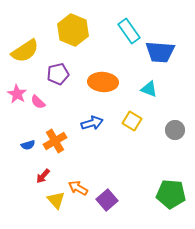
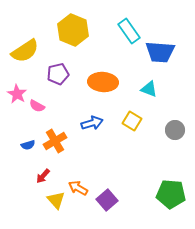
pink semicircle: moved 1 px left, 4 px down; rotated 14 degrees counterclockwise
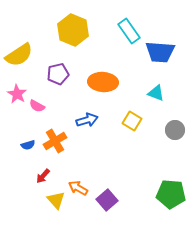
yellow semicircle: moved 6 px left, 4 px down
cyan triangle: moved 7 px right, 4 px down
blue arrow: moved 5 px left, 3 px up
